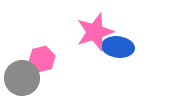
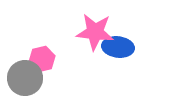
pink star: rotated 24 degrees clockwise
gray circle: moved 3 px right
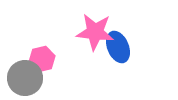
blue ellipse: rotated 60 degrees clockwise
